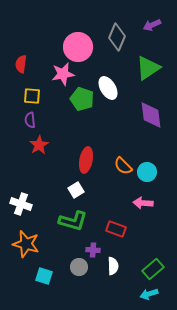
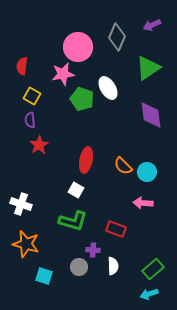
red semicircle: moved 1 px right, 2 px down
yellow square: rotated 24 degrees clockwise
white square: rotated 28 degrees counterclockwise
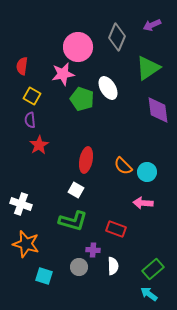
purple diamond: moved 7 px right, 5 px up
cyan arrow: rotated 54 degrees clockwise
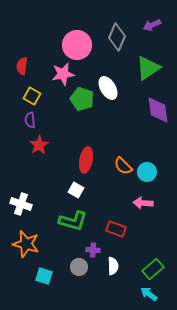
pink circle: moved 1 px left, 2 px up
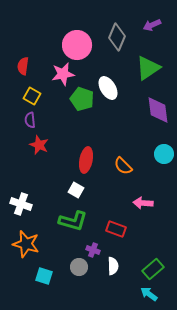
red semicircle: moved 1 px right
red star: rotated 18 degrees counterclockwise
cyan circle: moved 17 px right, 18 px up
purple cross: rotated 16 degrees clockwise
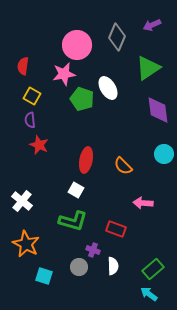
pink star: moved 1 px right
white cross: moved 1 px right, 3 px up; rotated 20 degrees clockwise
orange star: rotated 12 degrees clockwise
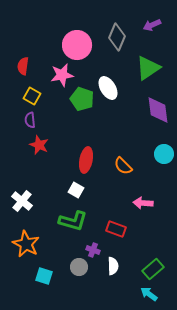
pink star: moved 2 px left, 1 px down
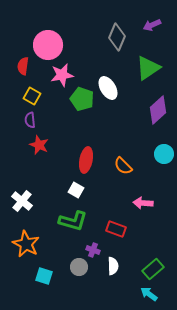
pink circle: moved 29 px left
purple diamond: rotated 56 degrees clockwise
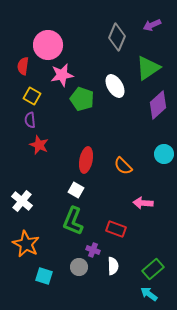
white ellipse: moved 7 px right, 2 px up
purple diamond: moved 5 px up
green L-shape: rotated 96 degrees clockwise
